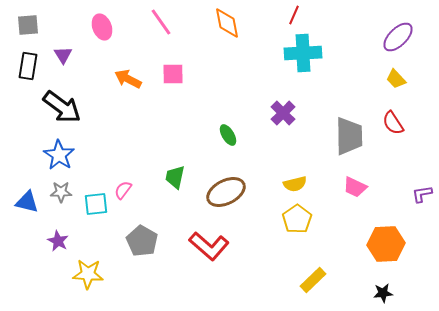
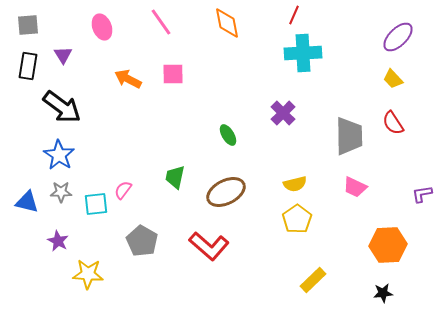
yellow trapezoid: moved 3 px left
orange hexagon: moved 2 px right, 1 px down
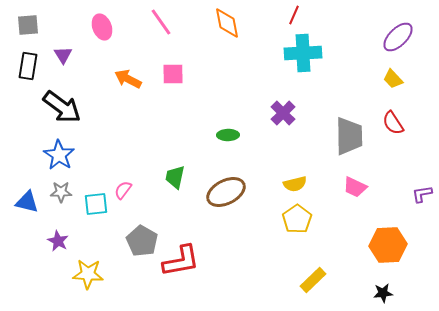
green ellipse: rotated 60 degrees counterclockwise
red L-shape: moved 28 px left, 15 px down; rotated 51 degrees counterclockwise
